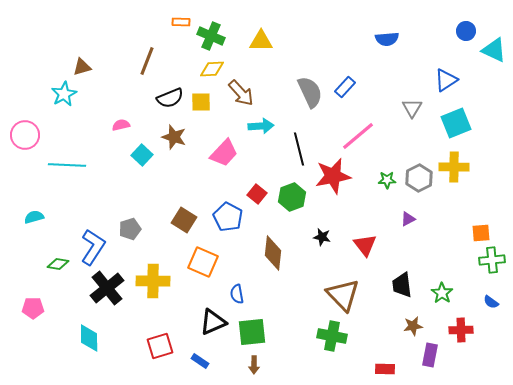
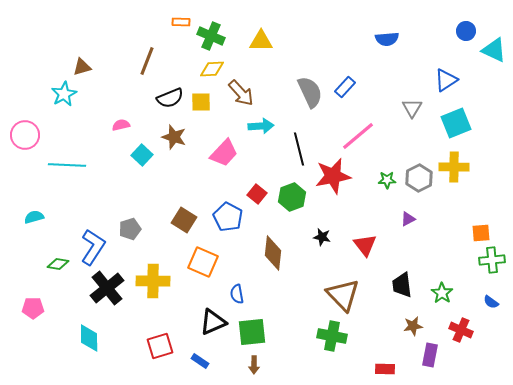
red cross at (461, 330): rotated 25 degrees clockwise
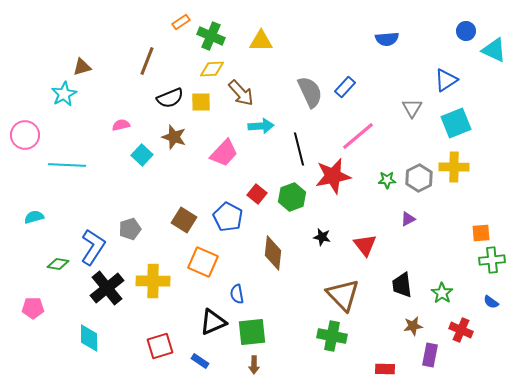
orange rectangle at (181, 22): rotated 36 degrees counterclockwise
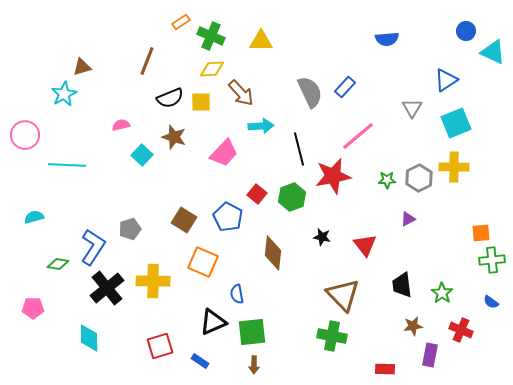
cyan triangle at (494, 50): moved 1 px left, 2 px down
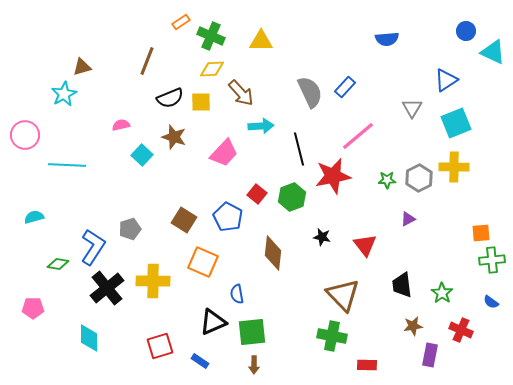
red rectangle at (385, 369): moved 18 px left, 4 px up
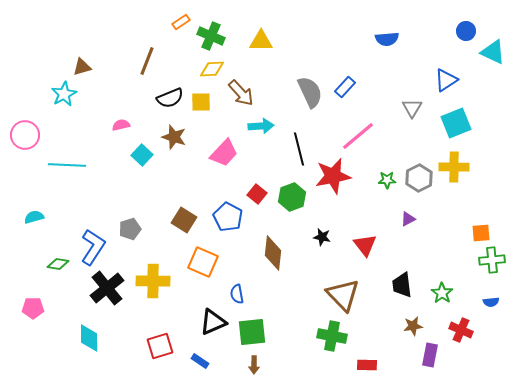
blue semicircle at (491, 302): rotated 42 degrees counterclockwise
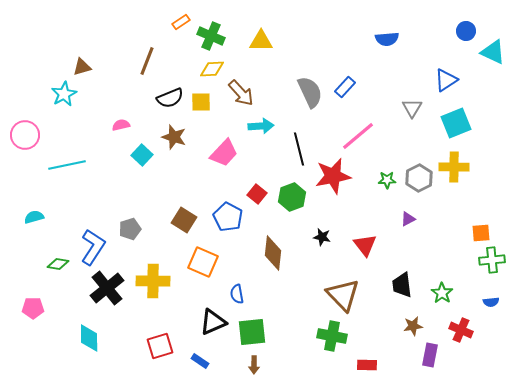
cyan line at (67, 165): rotated 15 degrees counterclockwise
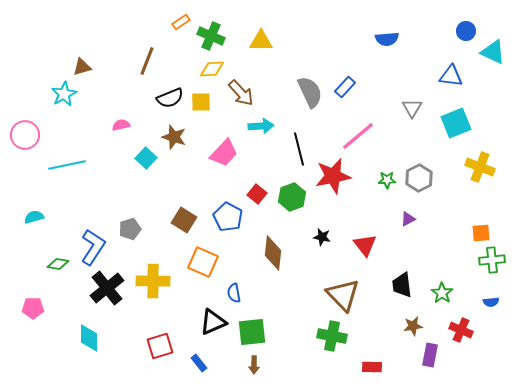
blue triangle at (446, 80): moved 5 px right, 4 px up; rotated 40 degrees clockwise
cyan square at (142, 155): moved 4 px right, 3 px down
yellow cross at (454, 167): moved 26 px right; rotated 20 degrees clockwise
blue semicircle at (237, 294): moved 3 px left, 1 px up
blue rectangle at (200, 361): moved 1 px left, 2 px down; rotated 18 degrees clockwise
red rectangle at (367, 365): moved 5 px right, 2 px down
